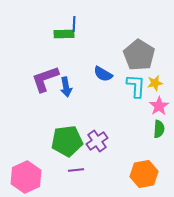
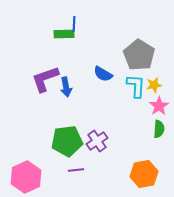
yellow star: moved 1 px left, 2 px down
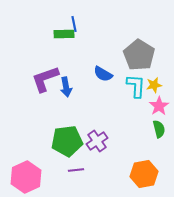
blue line: rotated 14 degrees counterclockwise
green semicircle: rotated 18 degrees counterclockwise
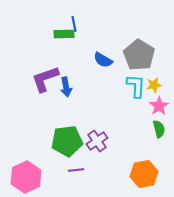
blue semicircle: moved 14 px up
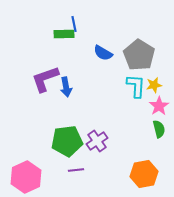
blue semicircle: moved 7 px up
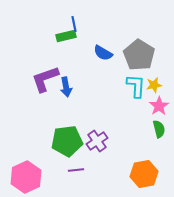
green rectangle: moved 2 px right, 2 px down; rotated 12 degrees counterclockwise
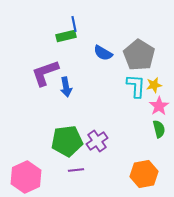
purple L-shape: moved 6 px up
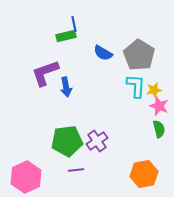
yellow star: moved 5 px down
pink star: rotated 18 degrees counterclockwise
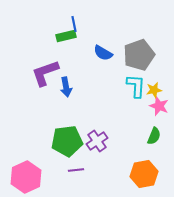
gray pentagon: rotated 20 degrees clockwise
green semicircle: moved 5 px left, 7 px down; rotated 36 degrees clockwise
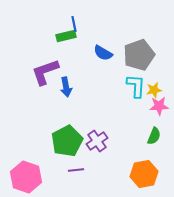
purple L-shape: moved 1 px up
pink star: rotated 24 degrees counterclockwise
green pentagon: rotated 20 degrees counterclockwise
pink hexagon: rotated 16 degrees counterclockwise
